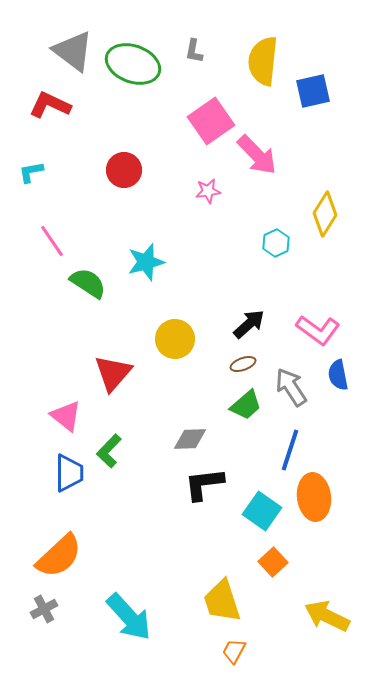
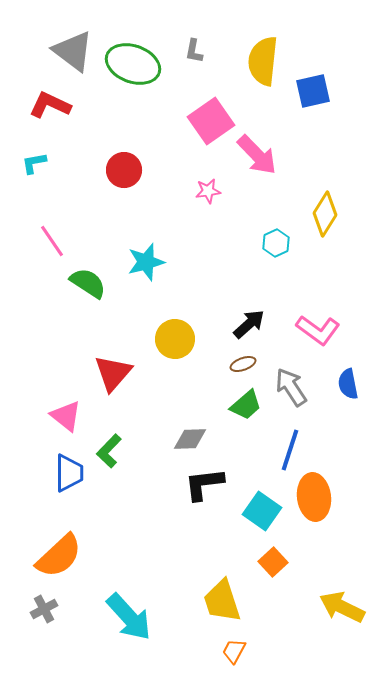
cyan L-shape: moved 3 px right, 9 px up
blue semicircle: moved 10 px right, 9 px down
yellow arrow: moved 15 px right, 9 px up
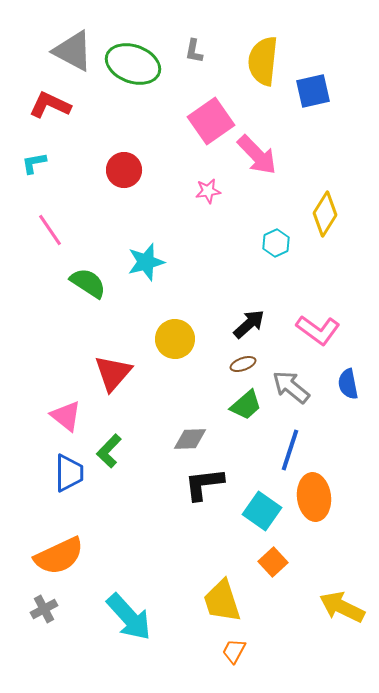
gray triangle: rotated 9 degrees counterclockwise
pink line: moved 2 px left, 11 px up
gray arrow: rotated 18 degrees counterclockwise
orange semicircle: rotated 18 degrees clockwise
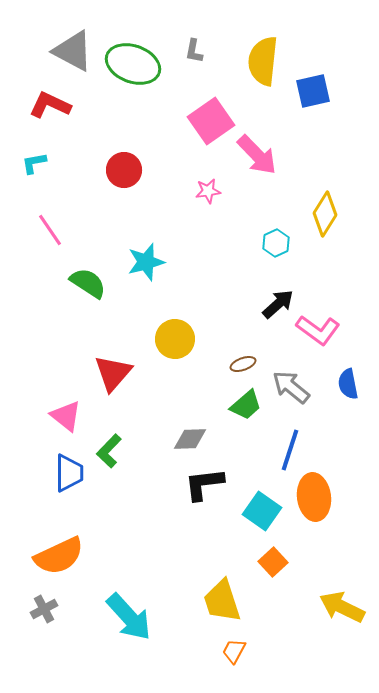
black arrow: moved 29 px right, 20 px up
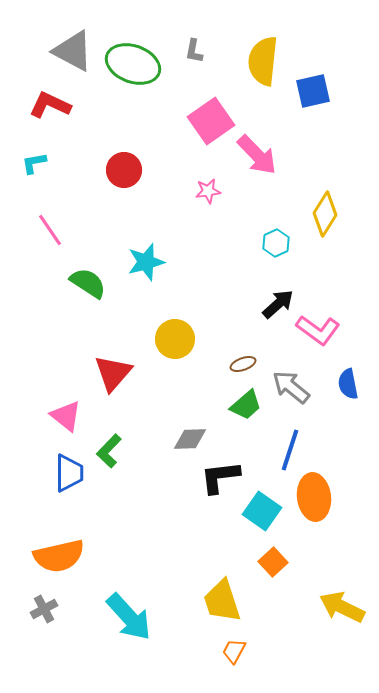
black L-shape: moved 16 px right, 7 px up
orange semicircle: rotated 12 degrees clockwise
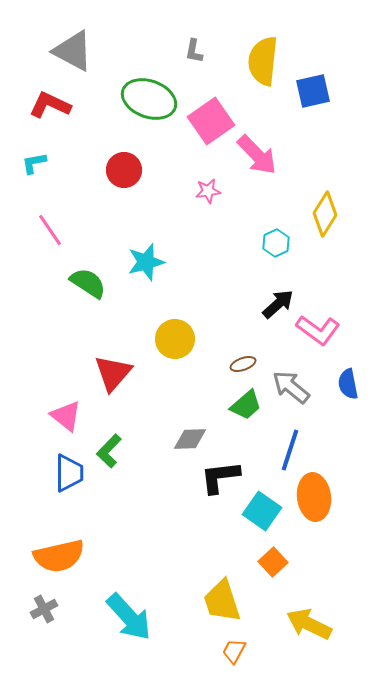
green ellipse: moved 16 px right, 35 px down
yellow arrow: moved 33 px left, 17 px down
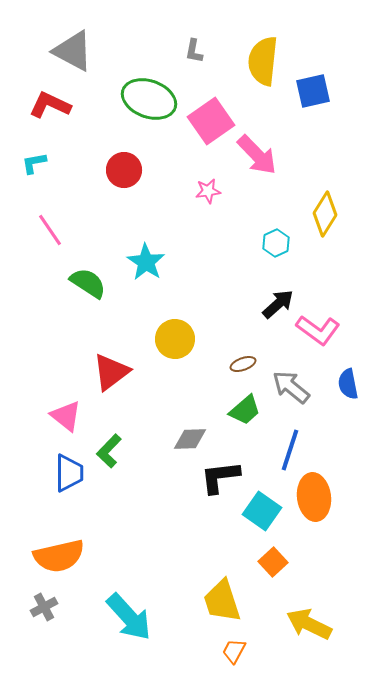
cyan star: rotated 24 degrees counterclockwise
red triangle: moved 2 px left, 1 px up; rotated 12 degrees clockwise
green trapezoid: moved 1 px left, 5 px down
gray cross: moved 2 px up
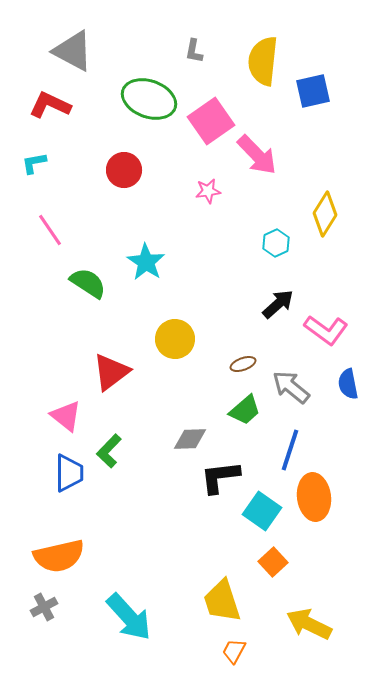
pink L-shape: moved 8 px right
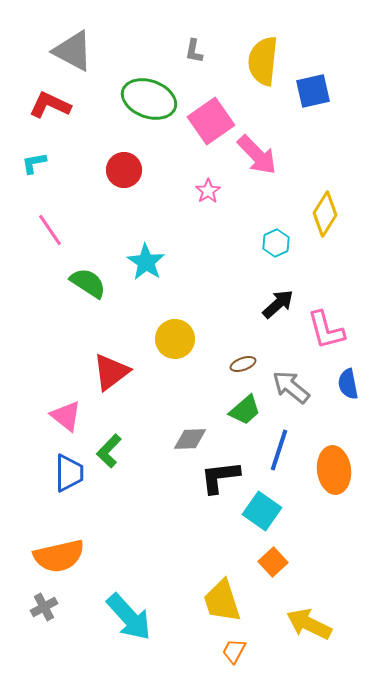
pink star: rotated 25 degrees counterclockwise
pink L-shape: rotated 39 degrees clockwise
blue line: moved 11 px left
orange ellipse: moved 20 px right, 27 px up
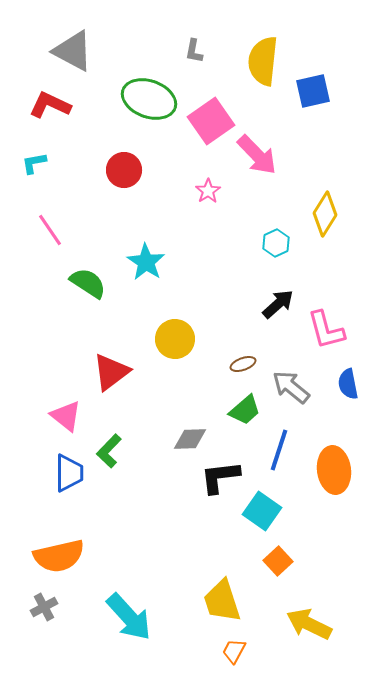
orange square: moved 5 px right, 1 px up
